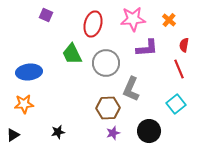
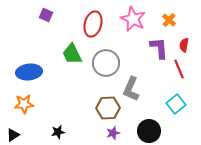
pink star: rotated 30 degrees clockwise
purple L-shape: moved 12 px right; rotated 90 degrees counterclockwise
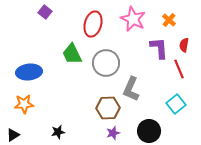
purple square: moved 1 px left, 3 px up; rotated 16 degrees clockwise
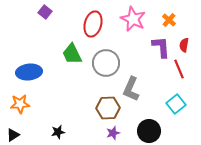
purple L-shape: moved 2 px right, 1 px up
orange star: moved 4 px left
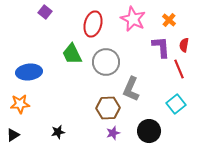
gray circle: moved 1 px up
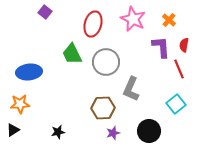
brown hexagon: moved 5 px left
black triangle: moved 5 px up
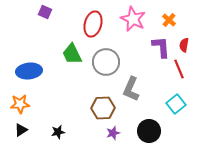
purple square: rotated 16 degrees counterclockwise
blue ellipse: moved 1 px up
black triangle: moved 8 px right
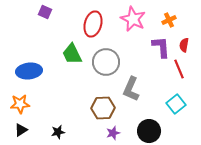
orange cross: rotated 24 degrees clockwise
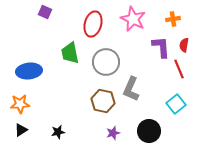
orange cross: moved 4 px right, 1 px up; rotated 16 degrees clockwise
green trapezoid: moved 2 px left, 1 px up; rotated 15 degrees clockwise
brown hexagon: moved 7 px up; rotated 15 degrees clockwise
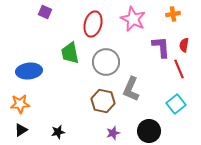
orange cross: moved 5 px up
